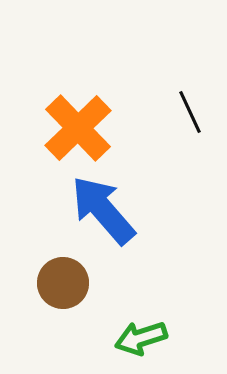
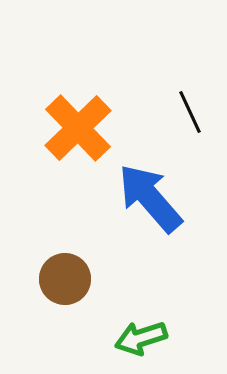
blue arrow: moved 47 px right, 12 px up
brown circle: moved 2 px right, 4 px up
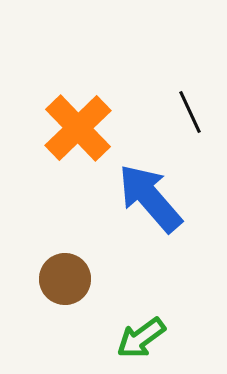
green arrow: rotated 18 degrees counterclockwise
